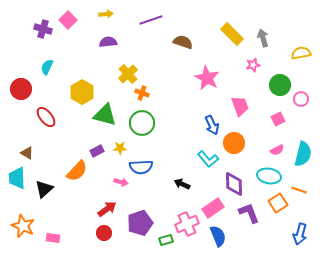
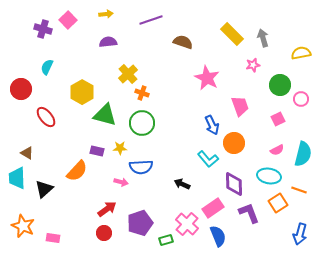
purple rectangle at (97, 151): rotated 40 degrees clockwise
pink cross at (187, 224): rotated 25 degrees counterclockwise
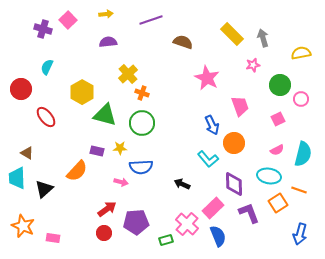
pink rectangle at (213, 208): rotated 10 degrees counterclockwise
purple pentagon at (140, 223): moved 4 px left, 1 px up; rotated 15 degrees clockwise
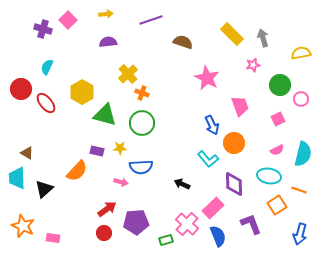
red ellipse at (46, 117): moved 14 px up
orange square at (278, 203): moved 1 px left, 2 px down
purple L-shape at (249, 213): moved 2 px right, 11 px down
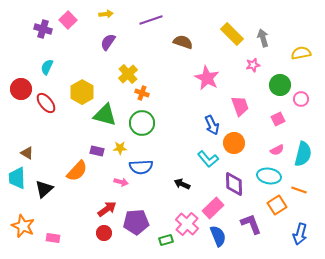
purple semicircle at (108, 42): rotated 48 degrees counterclockwise
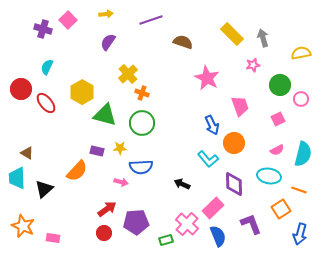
orange square at (277, 205): moved 4 px right, 4 px down
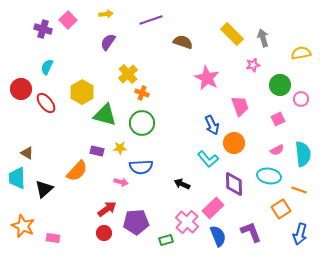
cyan semicircle at (303, 154): rotated 20 degrees counterclockwise
pink cross at (187, 224): moved 2 px up
purple L-shape at (251, 224): moved 8 px down
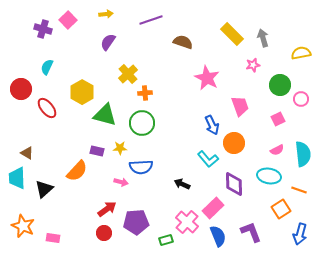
orange cross at (142, 93): moved 3 px right; rotated 24 degrees counterclockwise
red ellipse at (46, 103): moved 1 px right, 5 px down
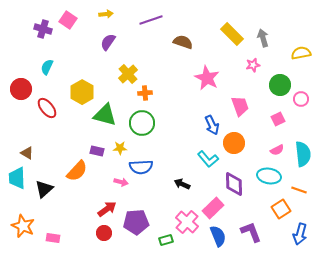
pink square at (68, 20): rotated 12 degrees counterclockwise
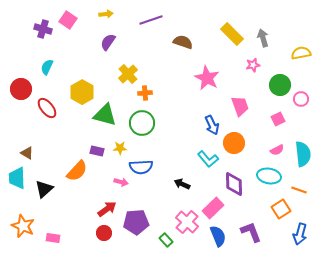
green rectangle at (166, 240): rotated 64 degrees clockwise
